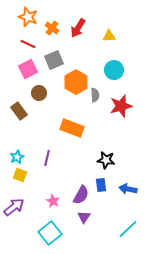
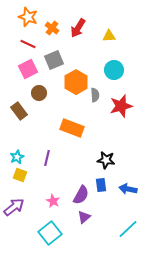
purple triangle: rotated 16 degrees clockwise
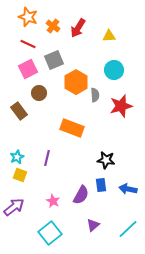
orange cross: moved 1 px right, 2 px up
purple triangle: moved 9 px right, 8 px down
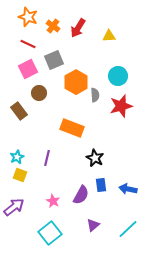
cyan circle: moved 4 px right, 6 px down
black star: moved 11 px left, 2 px up; rotated 18 degrees clockwise
